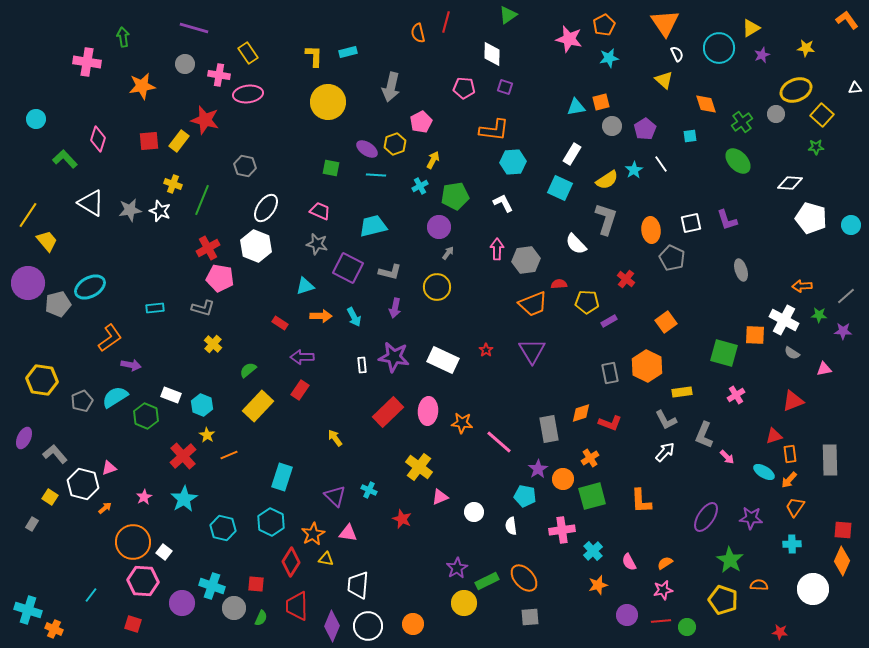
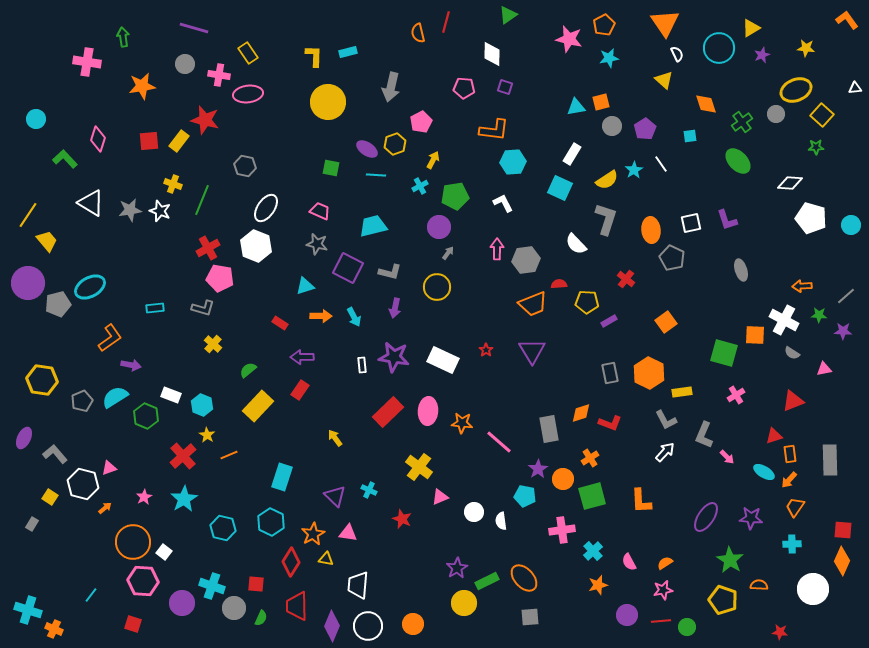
orange hexagon at (647, 366): moved 2 px right, 7 px down
white semicircle at (511, 526): moved 10 px left, 5 px up
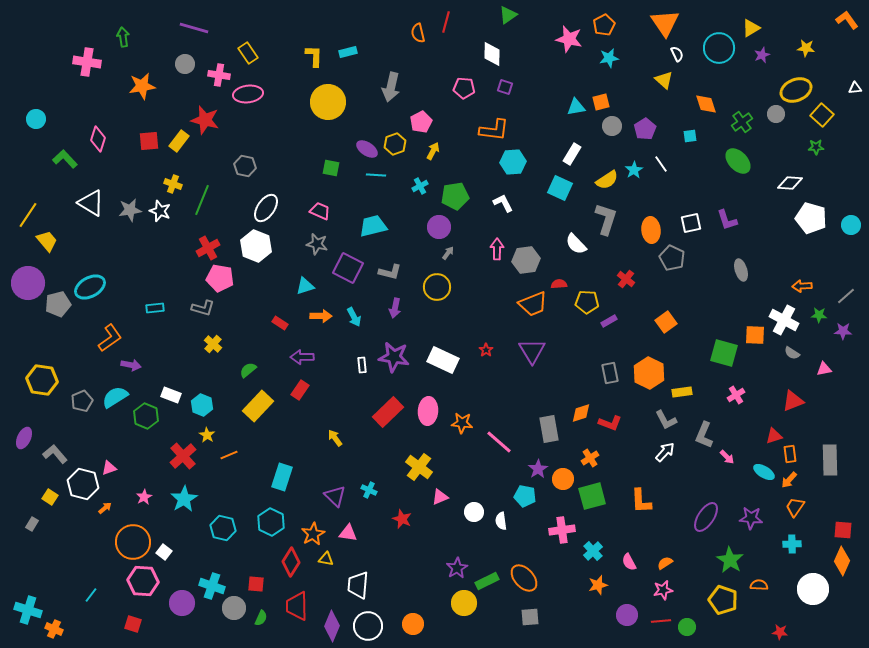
yellow arrow at (433, 160): moved 9 px up
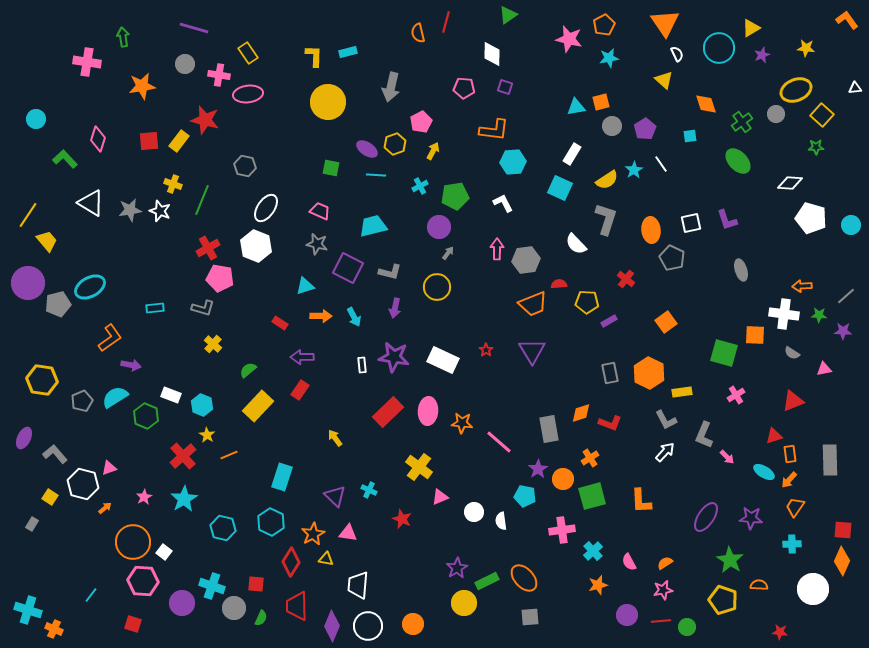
white cross at (784, 320): moved 6 px up; rotated 20 degrees counterclockwise
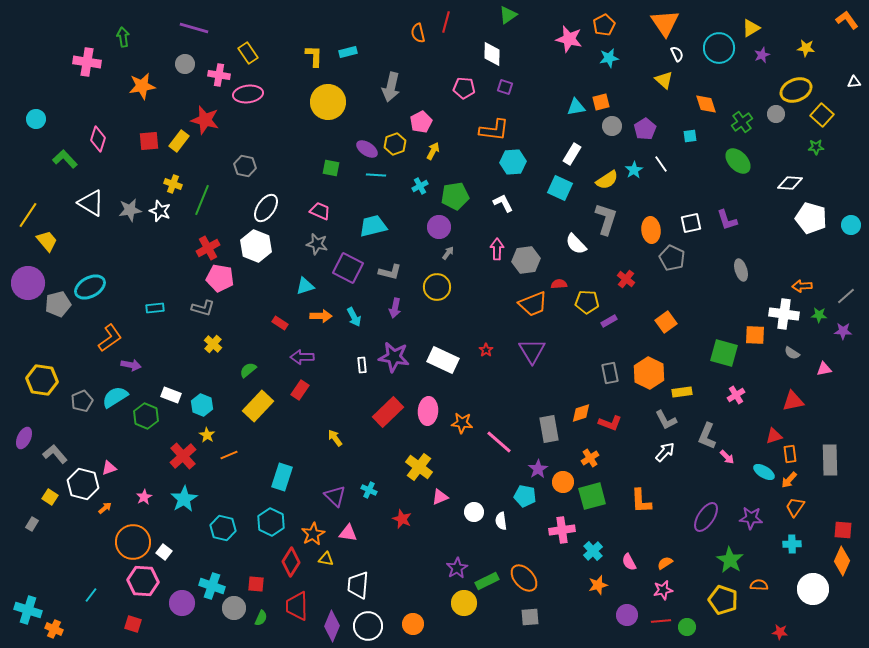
white triangle at (855, 88): moved 1 px left, 6 px up
red triangle at (793, 401): rotated 10 degrees clockwise
gray L-shape at (704, 435): moved 3 px right, 1 px down
orange circle at (563, 479): moved 3 px down
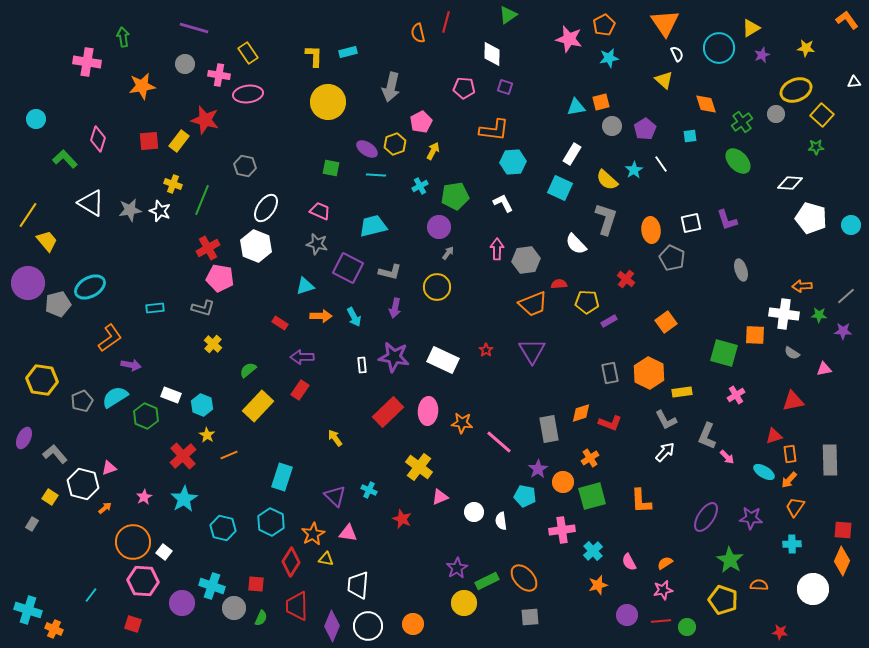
yellow semicircle at (607, 180): rotated 75 degrees clockwise
